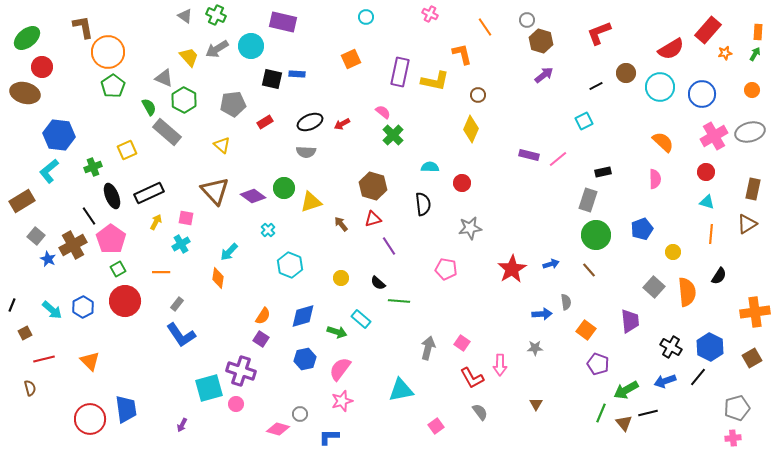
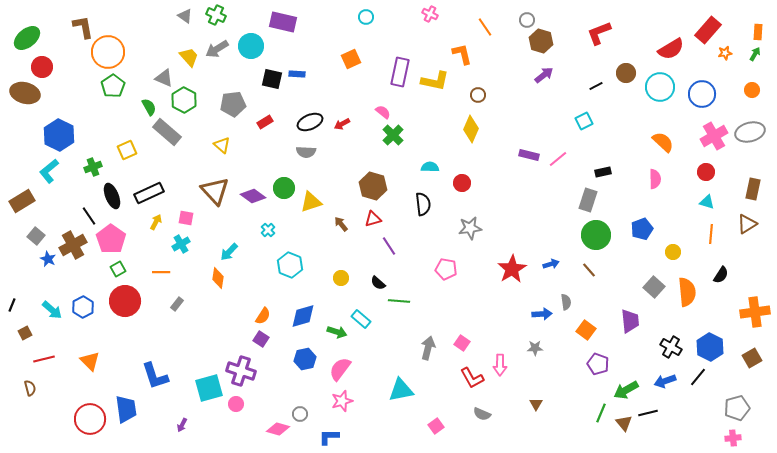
blue hexagon at (59, 135): rotated 20 degrees clockwise
black semicircle at (719, 276): moved 2 px right, 1 px up
blue L-shape at (181, 335): moved 26 px left, 41 px down; rotated 16 degrees clockwise
gray semicircle at (480, 412): moved 2 px right, 2 px down; rotated 150 degrees clockwise
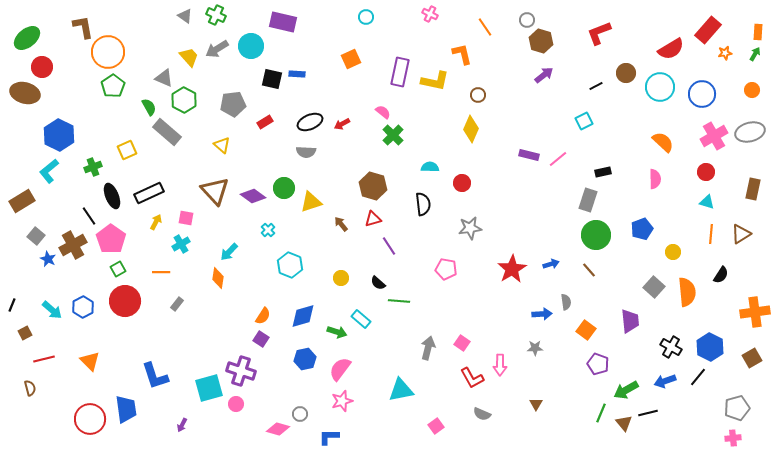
brown triangle at (747, 224): moved 6 px left, 10 px down
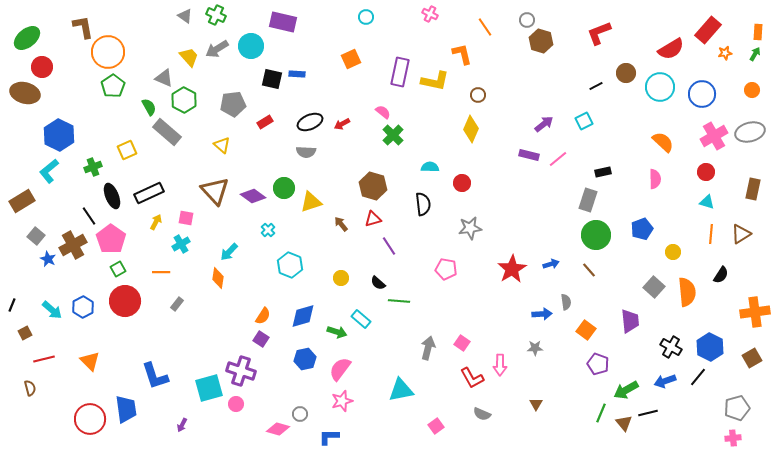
purple arrow at (544, 75): moved 49 px down
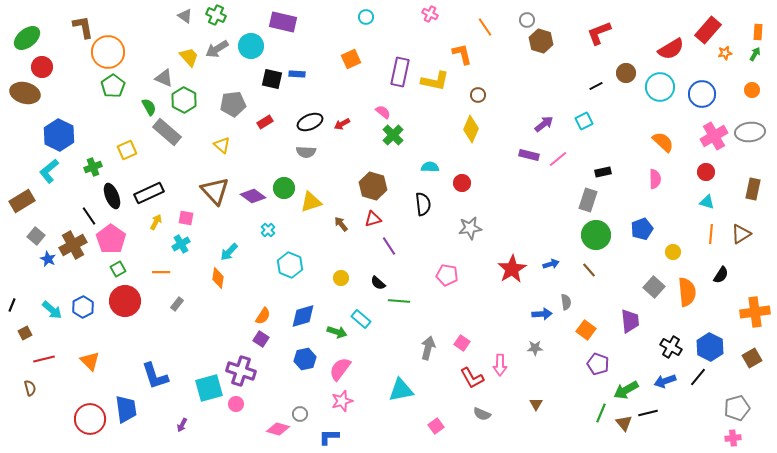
gray ellipse at (750, 132): rotated 8 degrees clockwise
pink pentagon at (446, 269): moved 1 px right, 6 px down
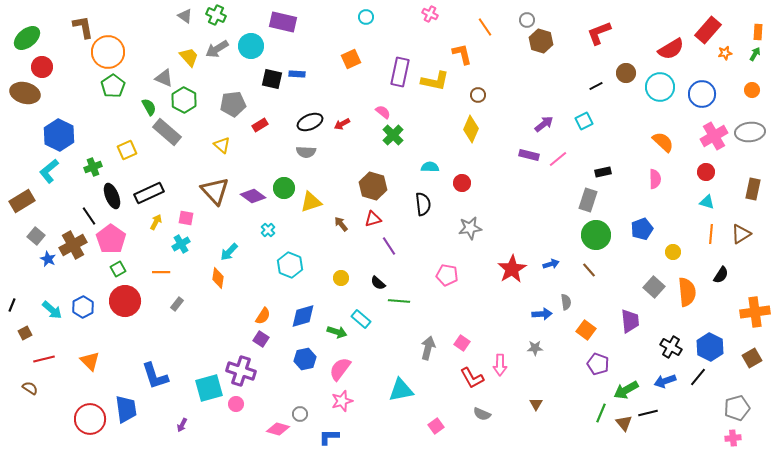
red rectangle at (265, 122): moved 5 px left, 3 px down
brown semicircle at (30, 388): rotated 42 degrees counterclockwise
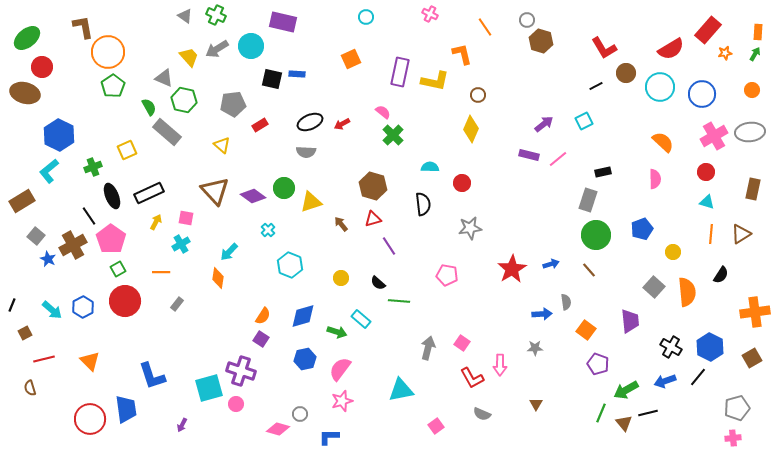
red L-shape at (599, 33): moved 5 px right, 15 px down; rotated 100 degrees counterclockwise
green hexagon at (184, 100): rotated 15 degrees counterclockwise
blue L-shape at (155, 376): moved 3 px left
brown semicircle at (30, 388): rotated 140 degrees counterclockwise
